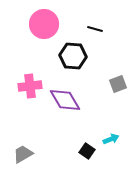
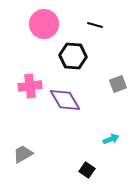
black line: moved 4 px up
black square: moved 19 px down
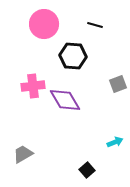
pink cross: moved 3 px right
cyan arrow: moved 4 px right, 3 px down
black square: rotated 14 degrees clockwise
